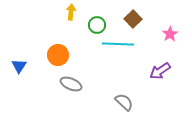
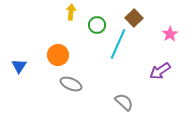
brown square: moved 1 px right, 1 px up
cyan line: rotated 68 degrees counterclockwise
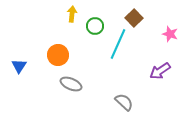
yellow arrow: moved 1 px right, 2 px down
green circle: moved 2 px left, 1 px down
pink star: rotated 21 degrees counterclockwise
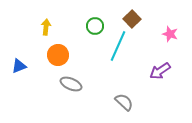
yellow arrow: moved 26 px left, 13 px down
brown square: moved 2 px left, 1 px down
cyan line: moved 2 px down
blue triangle: rotated 35 degrees clockwise
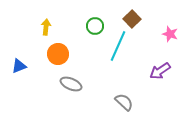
orange circle: moved 1 px up
